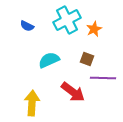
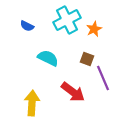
cyan semicircle: moved 1 px left, 2 px up; rotated 50 degrees clockwise
purple line: rotated 65 degrees clockwise
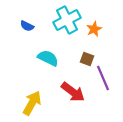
yellow arrow: rotated 25 degrees clockwise
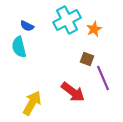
cyan semicircle: moved 29 px left, 11 px up; rotated 130 degrees counterclockwise
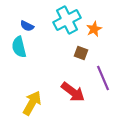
brown square: moved 6 px left, 6 px up
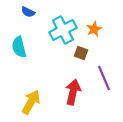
cyan cross: moved 4 px left, 10 px down
blue semicircle: moved 1 px right, 14 px up
purple line: moved 1 px right
red arrow: rotated 115 degrees counterclockwise
yellow arrow: moved 1 px left, 1 px up
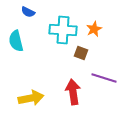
cyan cross: rotated 32 degrees clockwise
cyan semicircle: moved 3 px left, 6 px up
purple line: rotated 50 degrees counterclockwise
red arrow: rotated 20 degrees counterclockwise
yellow arrow: moved 4 px up; rotated 50 degrees clockwise
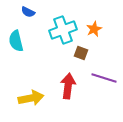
cyan cross: rotated 24 degrees counterclockwise
red arrow: moved 5 px left, 6 px up; rotated 15 degrees clockwise
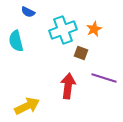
yellow arrow: moved 4 px left, 8 px down; rotated 15 degrees counterclockwise
